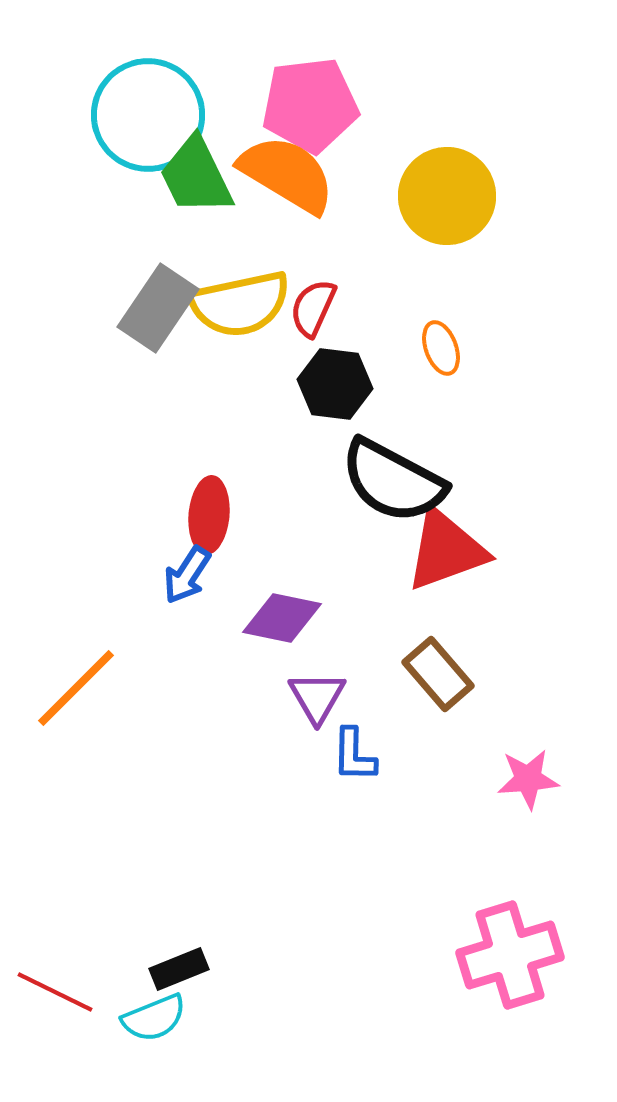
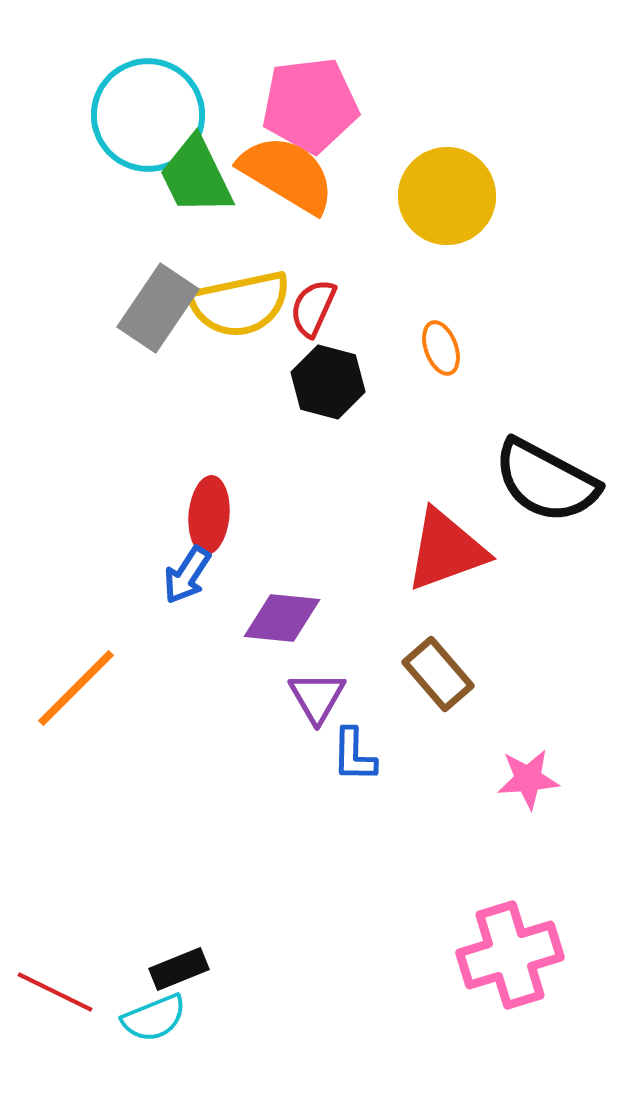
black hexagon: moved 7 px left, 2 px up; rotated 8 degrees clockwise
black semicircle: moved 153 px right
purple diamond: rotated 6 degrees counterclockwise
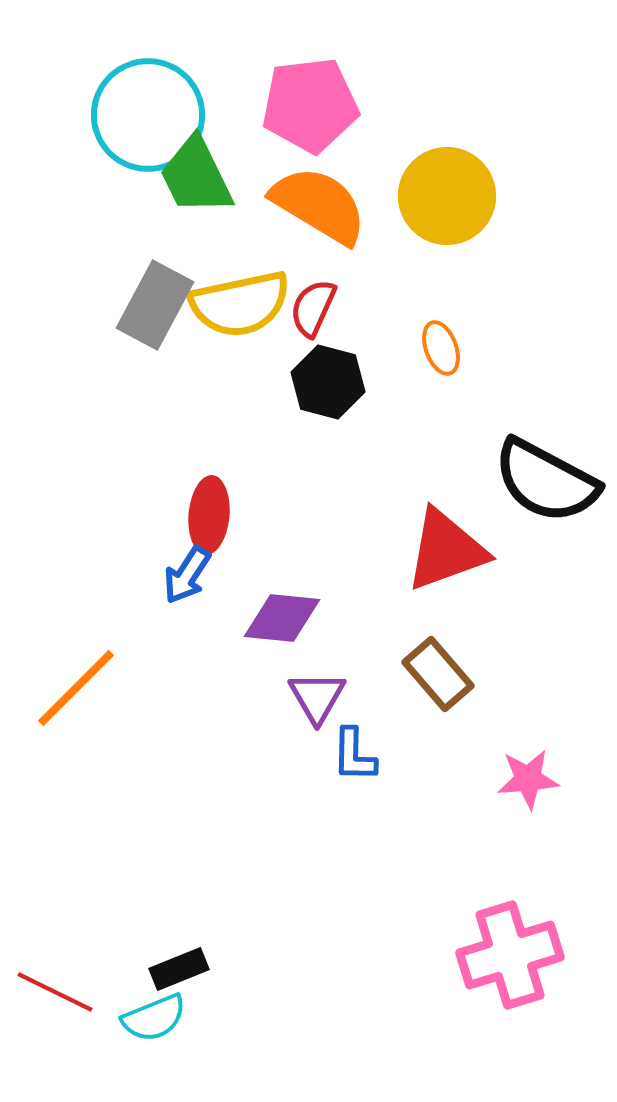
orange semicircle: moved 32 px right, 31 px down
gray rectangle: moved 3 px left, 3 px up; rotated 6 degrees counterclockwise
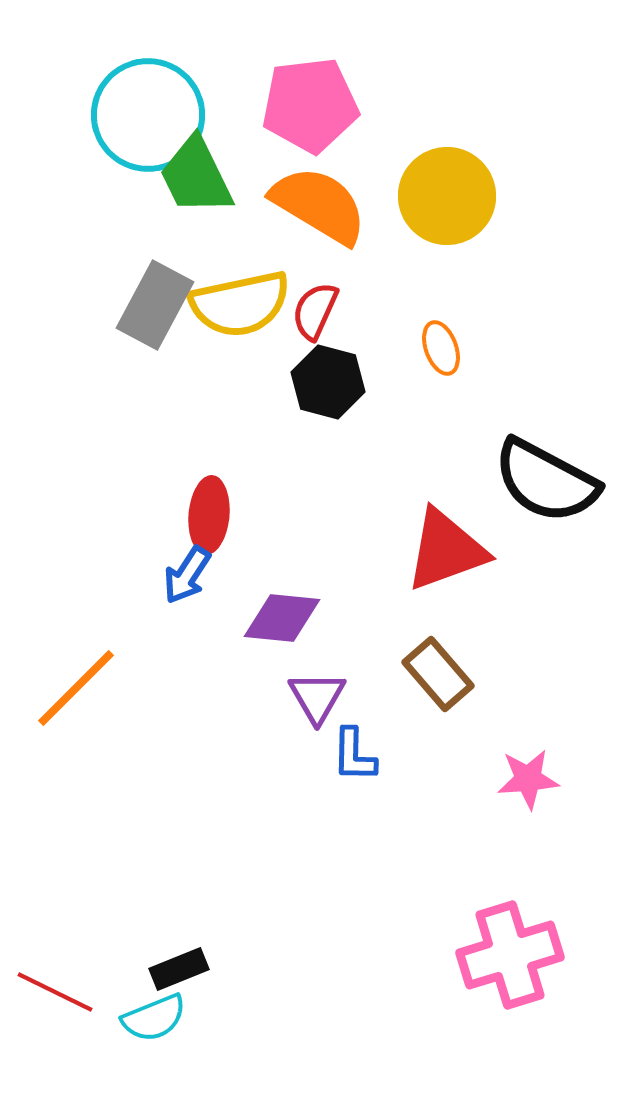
red semicircle: moved 2 px right, 3 px down
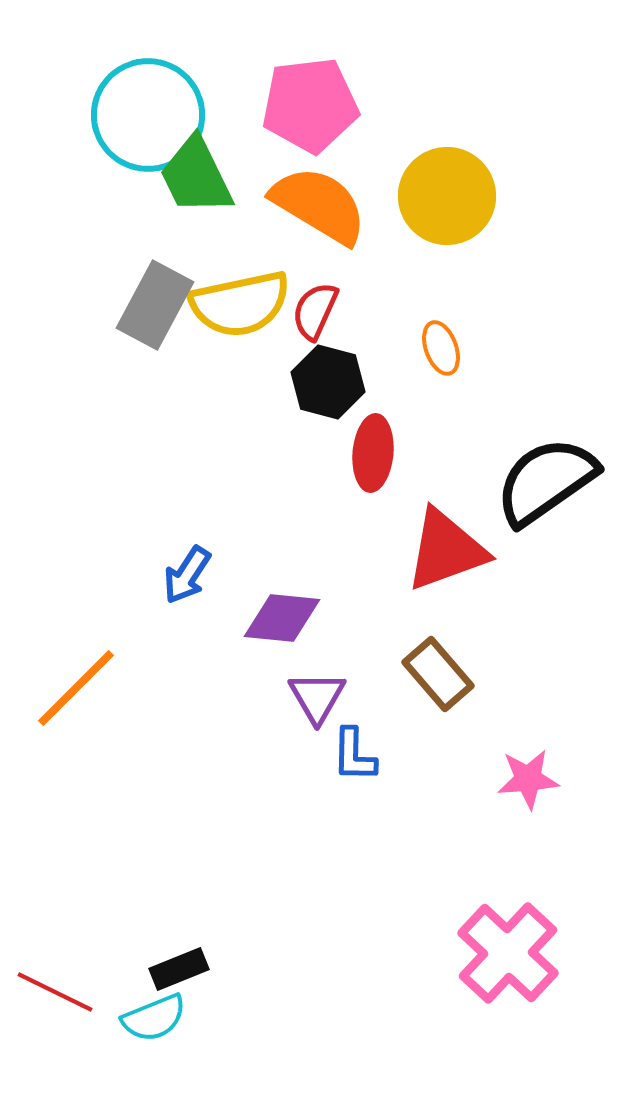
black semicircle: rotated 117 degrees clockwise
red ellipse: moved 164 px right, 62 px up
pink cross: moved 2 px left, 2 px up; rotated 30 degrees counterclockwise
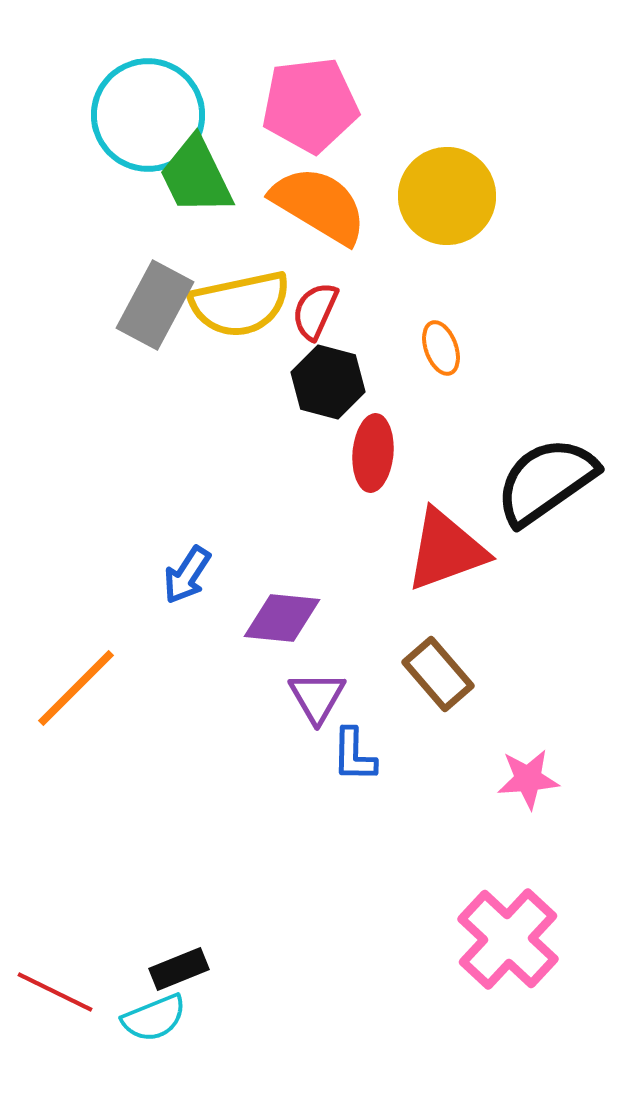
pink cross: moved 14 px up
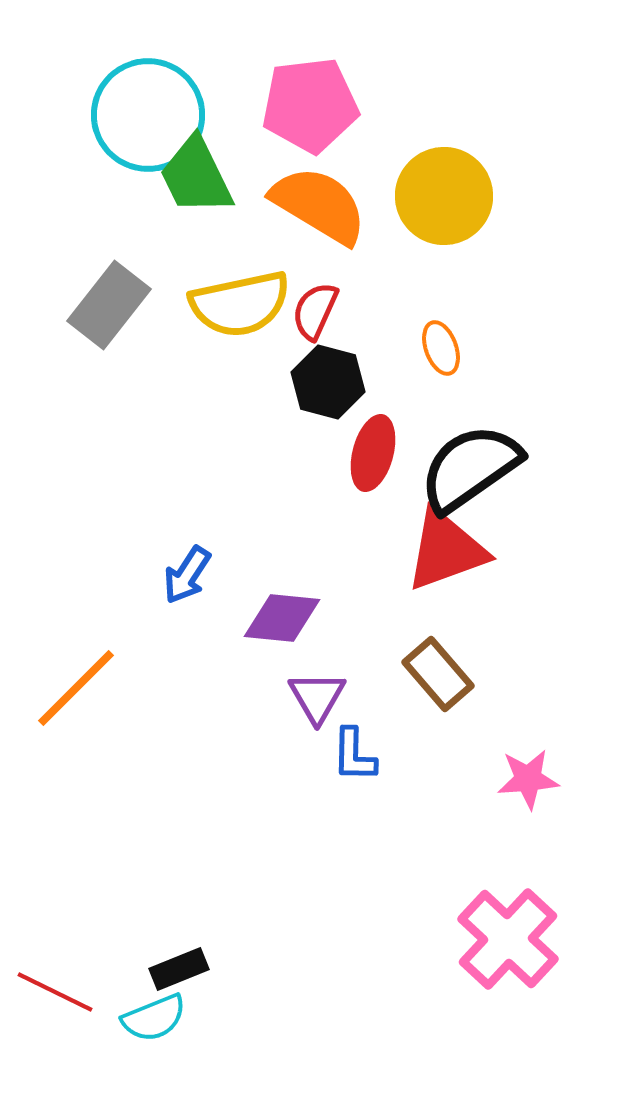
yellow circle: moved 3 px left
gray rectangle: moved 46 px left; rotated 10 degrees clockwise
red ellipse: rotated 10 degrees clockwise
black semicircle: moved 76 px left, 13 px up
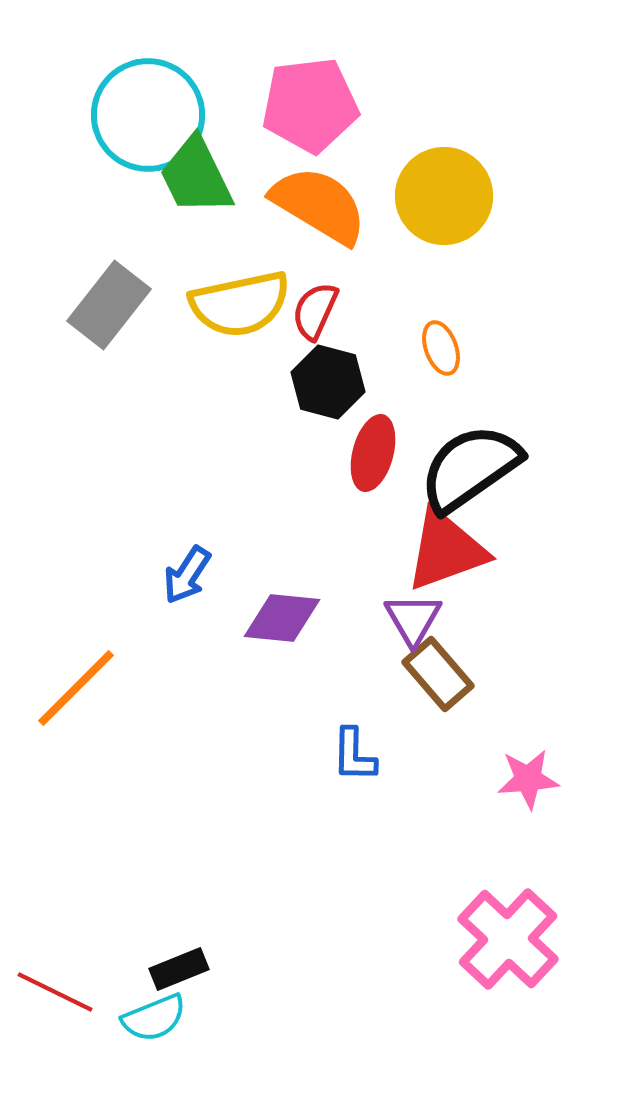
purple triangle: moved 96 px right, 78 px up
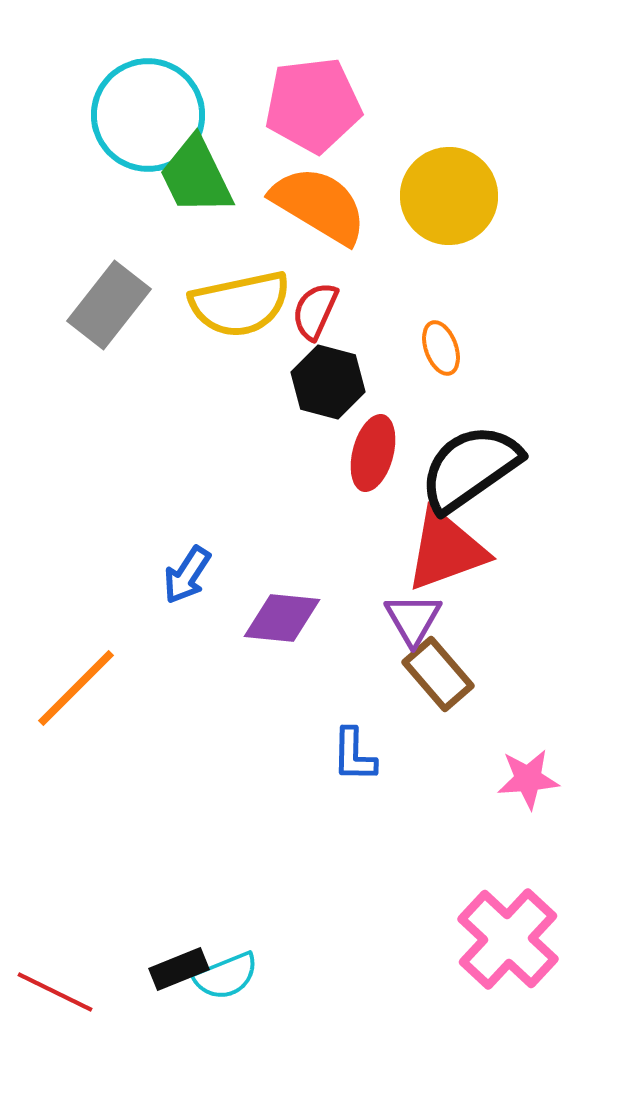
pink pentagon: moved 3 px right
yellow circle: moved 5 px right
cyan semicircle: moved 72 px right, 42 px up
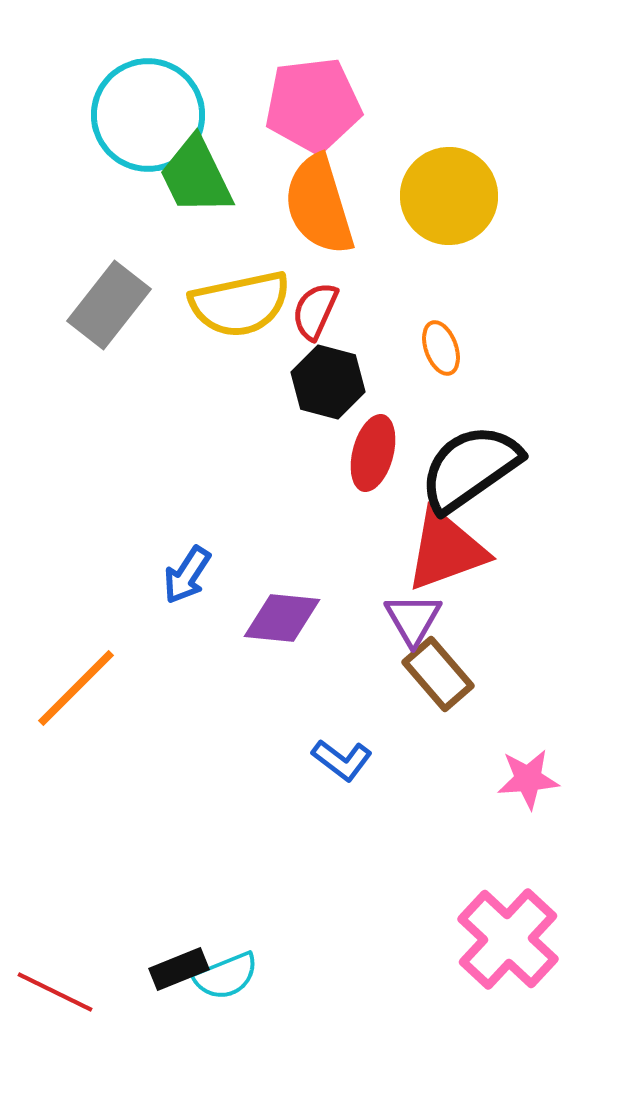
orange semicircle: rotated 138 degrees counterclockwise
blue L-shape: moved 12 px left, 5 px down; rotated 54 degrees counterclockwise
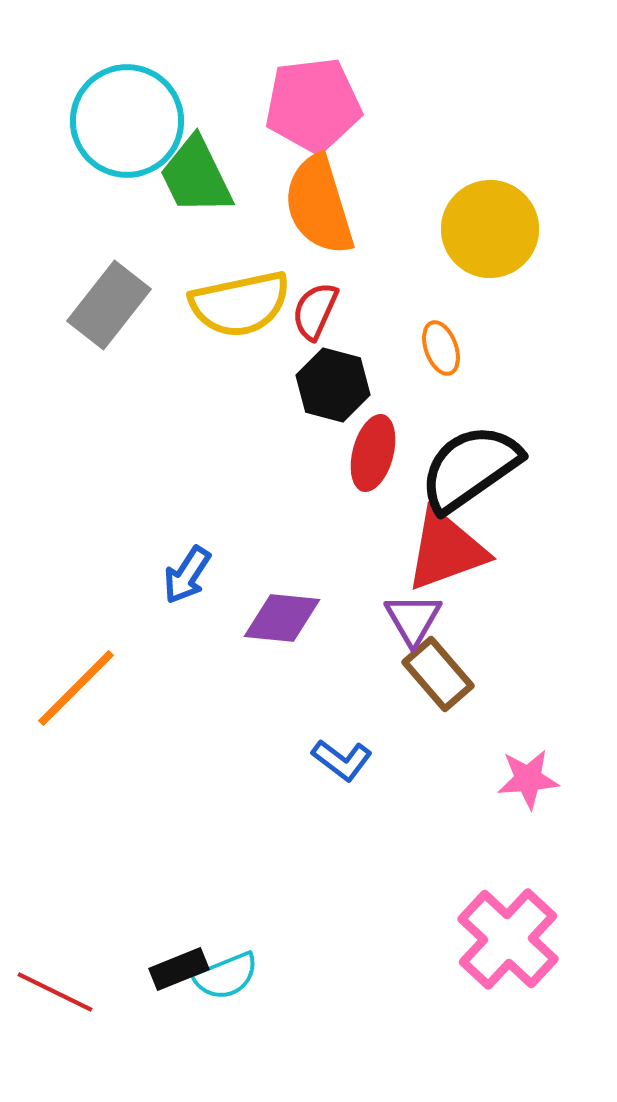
cyan circle: moved 21 px left, 6 px down
yellow circle: moved 41 px right, 33 px down
black hexagon: moved 5 px right, 3 px down
